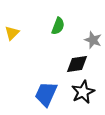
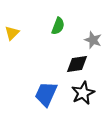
black star: moved 1 px down
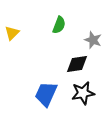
green semicircle: moved 1 px right, 1 px up
black star: rotated 15 degrees clockwise
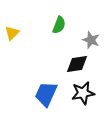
gray star: moved 2 px left
